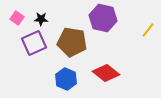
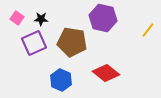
blue hexagon: moved 5 px left, 1 px down
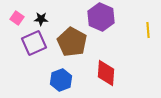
purple hexagon: moved 2 px left, 1 px up; rotated 12 degrees clockwise
yellow line: rotated 42 degrees counterclockwise
brown pentagon: rotated 20 degrees clockwise
red diamond: rotated 56 degrees clockwise
blue hexagon: rotated 15 degrees clockwise
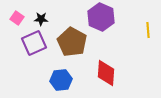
blue hexagon: rotated 15 degrees clockwise
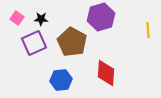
purple hexagon: rotated 20 degrees clockwise
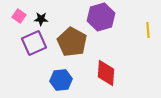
pink square: moved 2 px right, 2 px up
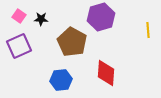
purple square: moved 15 px left, 3 px down
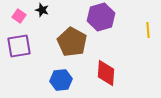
black star: moved 1 px right, 9 px up; rotated 16 degrees clockwise
purple square: rotated 15 degrees clockwise
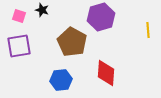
pink square: rotated 16 degrees counterclockwise
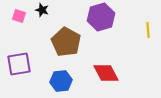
brown pentagon: moved 6 px left
purple square: moved 18 px down
red diamond: rotated 32 degrees counterclockwise
blue hexagon: moved 1 px down
